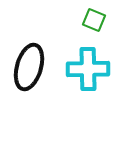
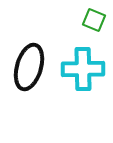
cyan cross: moved 5 px left
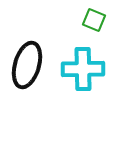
black ellipse: moved 2 px left, 2 px up
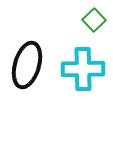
green square: rotated 25 degrees clockwise
